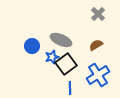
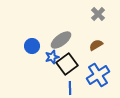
gray ellipse: rotated 60 degrees counterclockwise
black square: moved 1 px right
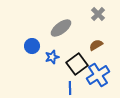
gray ellipse: moved 12 px up
black square: moved 10 px right
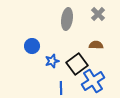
gray ellipse: moved 6 px right, 9 px up; rotated 45 degrees counterclockwise
brown semicircle: rotated 32 degrees clockwise
blue star: moved 4 px down
blue cross: moved 5 px left, 6 px down
blue line: moved 9 px left
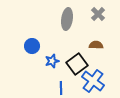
blue cross: rotated 20 degrees counterclockwise
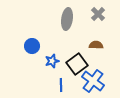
blue line: moved 3 px up
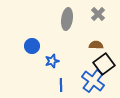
black square: moved 27 px right
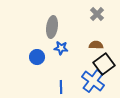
gray cross: moved 1 px left
gray ellipse: moved 15 px left, 8 px down
blue circle: moved 5 px right, 11 px down
blue star: moved 9 px right, 13 px up; rotated 24 degrees clockwise
blue line: moved 2 px down
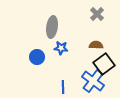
blue line: moved 2 px right
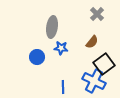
brown semicircle: moved 4 px left, 3 px up; rotated 128 degrees clockwise
blue cross: moved 1 px right; rotated 10 degrees counterclockwise
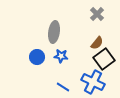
gray ellipse: moved 2 px right, 5 px down
brown semicircle: moved 5 px right, 1 px down
blue star: moved 8 px down
black square: moved 5 px up
blue cross: moved 1 px left, 1 px down
blue line: rotated 56 degrees counterclockwise
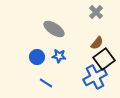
gray cross: moved 1 px left, 2 px up
gray ellipse: moved 3 px up; rotated 65 degrees counterclockwise
blue star: moved 2 px left
blue cross: moved 2 px right, 5 px up; rotated 35 degrees clockwise
blue line: moved 17 px left, 4 px up
